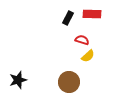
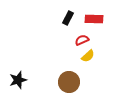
red rectangle: moved 2 px right, 5 px down
red semicircle: rotated 40 degrees counterclockwise
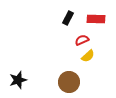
red rectangle: moved 2 px right
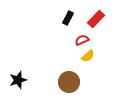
red rectangle: rotated 48 degrees counterclockwise
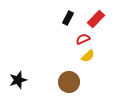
red semicircle: moved 1 px right, 1 px up
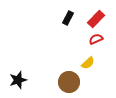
red semicircle: moved 13 px right
yellow semicircle: moved 7 px down
